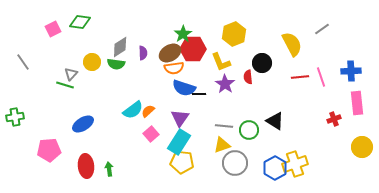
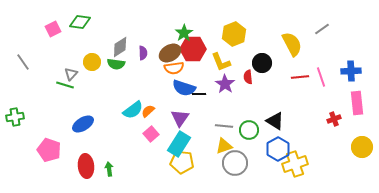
green star at (183, 34): moved 1 px right, 1 px up
cyan rectangle at (179, 142): moved 2 px down
yellow triangle at (222, 145): moved 2 px right, 1 px down
pink pentagon at (49, 150): rotated 25 degrees clockwise
blue hexagon at (275, 168): moved 3 px right, 19 px up
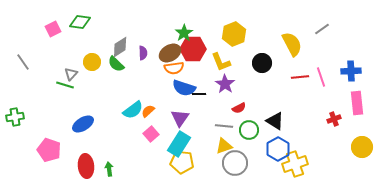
green semicircle at (116, 64): rotated 36 degrees clockwise
red semicircle at (248, 77): moved 9 px left, 31 px down; rotated 112 degrees counterclockwise
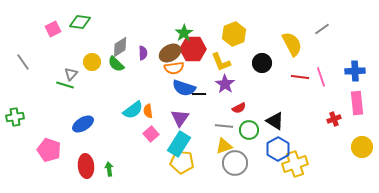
blue cross at (351, 71): moved 4 px right
red line at (300, 77): rotated 12 degrees clockwise
orange semicircle at (148, 111): rotated 56 degrees counterclockwise
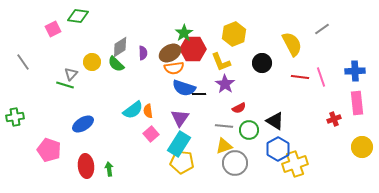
green diamond at (80, 22): moved 2 px left, 6 px up
